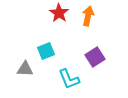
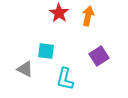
cyan square: rotated 30 degrees clockwise
purple square: moved 4 px right, 1 px up
gray triangle: rotated 24 degrees clockwise
cyan L-shape: moved 4 px left; rotated 35 degrees clockwise
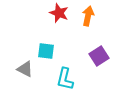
red star: rotated 12 degrees counterclockwise
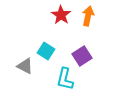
red star: moved 2 px right, 2 px down; rotated 12 degrees clockwise
cyan square: rotated 24 degrees clockwise
purple square: moved 17 px left
gray triangle: moved 3 px up
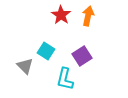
gray triangle: rotated 18 degrees clockwise
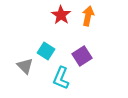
cyan L-shape: moved 4 px left, 1 px up; rotated 10 degrees clockwise
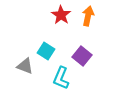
purple square: rotated 18 degrees counterclockwise
gray triangle: rotated 24 degrees counterclockwise
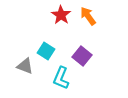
orange arrow: rotated 48 degrees counterclockwise
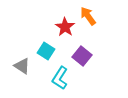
red star: moved 4 px right, 12 px down
gray triangle: moved 3 px left; rotated 12 degrees clockwise
cyan L-shape: moved 1 px left; rotated 10 degrees clockwise
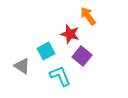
red star: moved 5 px right, 7 px down; rotated 18 degrees counterclockwise
cyan square: rotated 30 degrees clockwise
cyan L-shape: moved 2 px up; rotated 125 degrees clockwise
